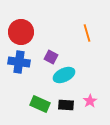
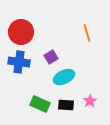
purple square: rotated 32 degrees clockwise
cyan ellipse: moved 2 px down
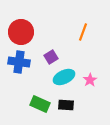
orange line: moved 4 px left, 1 px up; rotated 36 degrees clockwise
pink star: moved 21 px up
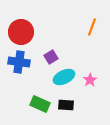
orange line: moved 9 px right, 5 px up
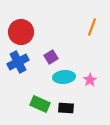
blue cross: moved 1 px left; rotated 35 degrees counterclockwise
cyan ellipse: rotated 20 degrees clockwise
black rectangle: moved 3 px down
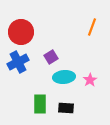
green rectangle: rotated 66 degrees clockwise
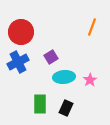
black rectangle: rotated 70 degrees counterclockwise
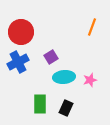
pink star: rotated 16 degrees clockwise
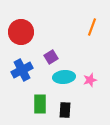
blue cross: moved 4 px right, 8 px down
black rectangle: moved 1 px left, 2 px down; rotated 21 degrees counterclockwise
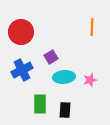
orange line: rotated 18 degrees counterclockwise
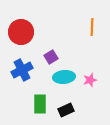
black rectangle: moved 1 px right; rotated 63 degrees clockwise
